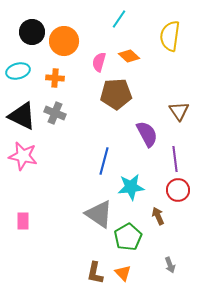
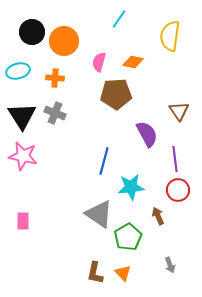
orange diamond: moved 4 px right, 6 px down; rotated 30 degrees counterclockwise
black triangle: rotated 32 degrees clockwise
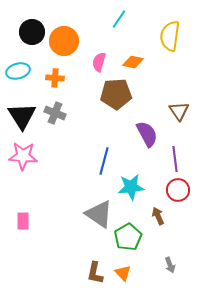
pink star: rotated 8 degrees counterclockwise
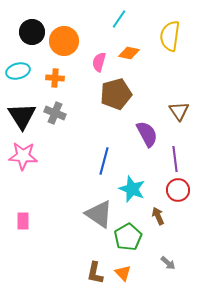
orange diamond: moved 4 px left, 9 px up
brown pentagon: rotated 12 degrees counterclockwise
cyan star: moved 1 px right, 2 px down; rotated 28 degrees clockwise
gray arrow: moved 2 px left, 2 px up; rotated 28 degrees counterclockwise
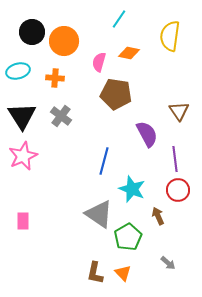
brown pentagon: rotated 24 degrees clockwise
gray cross: moved 6 px right, 3 px down; rotated 15 degrees clockwise
pink star: rotated 28 degrees counterclockwise
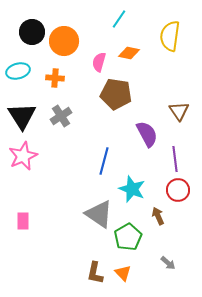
gray cross: rotated 20 degrees clockwise
